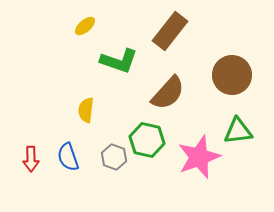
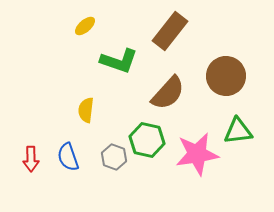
brown circle: moved 6 px left, 1 px down
pink star: moved 2 px left, 3 px up; rotated 12 degrees clockwise
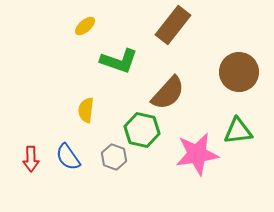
brown rectangle: moved 3 px right, 6 px up
brown circle: moved 13 px right, 4 px up
green hexagon: moved 5 px left, 10 px up
blue semicircle: rotated 16 degrees counterclockwise
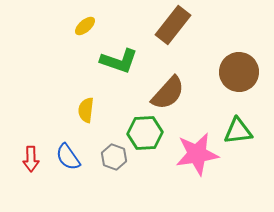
green hexagon: moved 3 px right, 3 px down; rotated 16 degrees counterclockwise
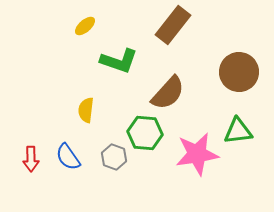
green hexagon: rotated 8 degrees clockwise
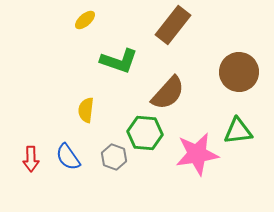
yellow ellipse: moved 6 px up
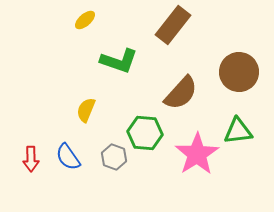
brown semicircle: moved 13 px right
yellow semicircle: rotated 15 degrees clockwise
pink star: rotated 24 degrees counterclockwise
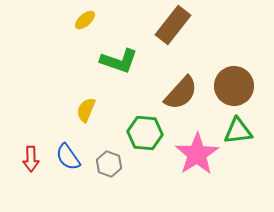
brown circle: moved 5 px left, 14 px down
gray hexagon: moved 5 px left, 7 px down
